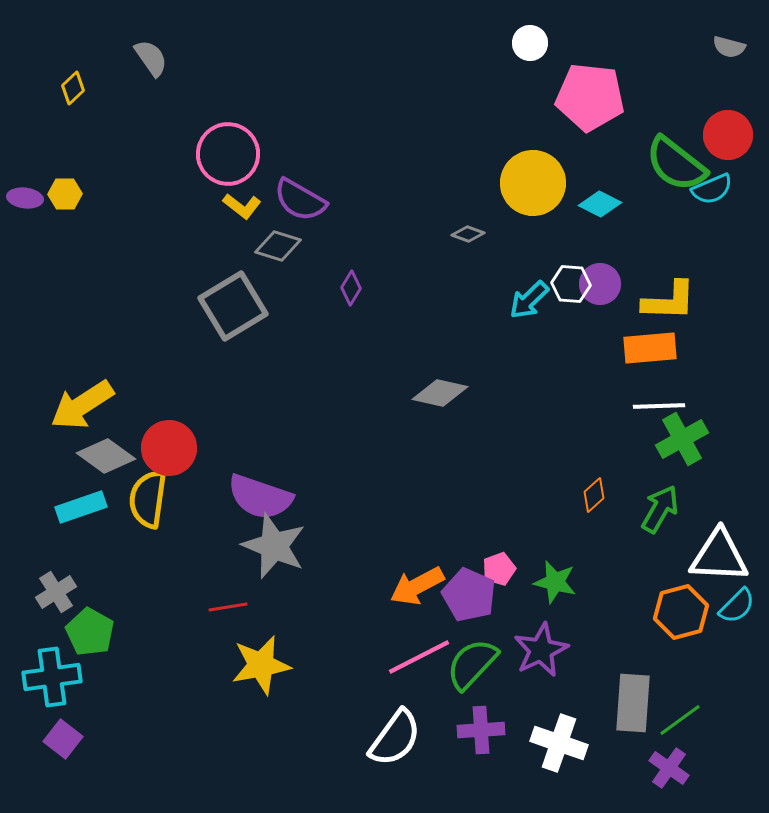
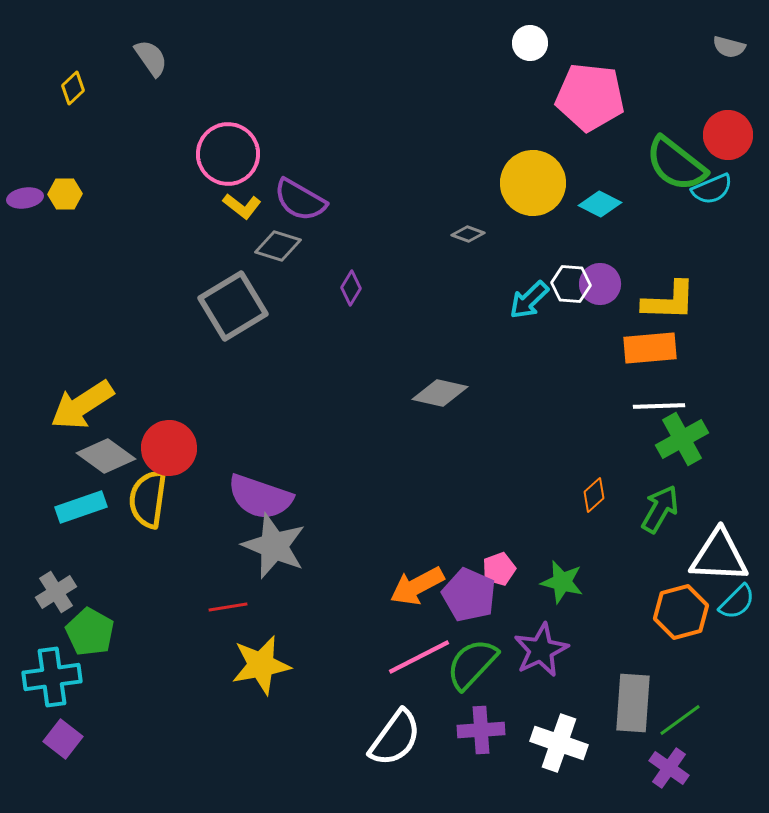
purple ellipse at (25, 198): rotated 16 degrees counterclockwise
green star at (555, 582): moved 7 px right
cyan semicircle at (737, 606): moved 4 px up
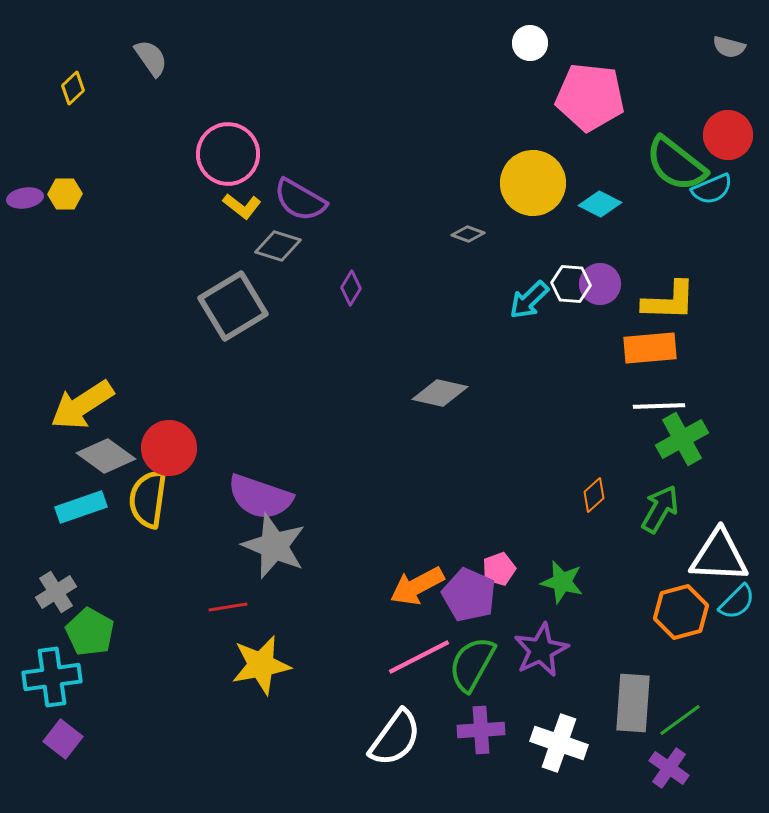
green semicircle at (472, 664): rotated 14 degrees counterclockwise
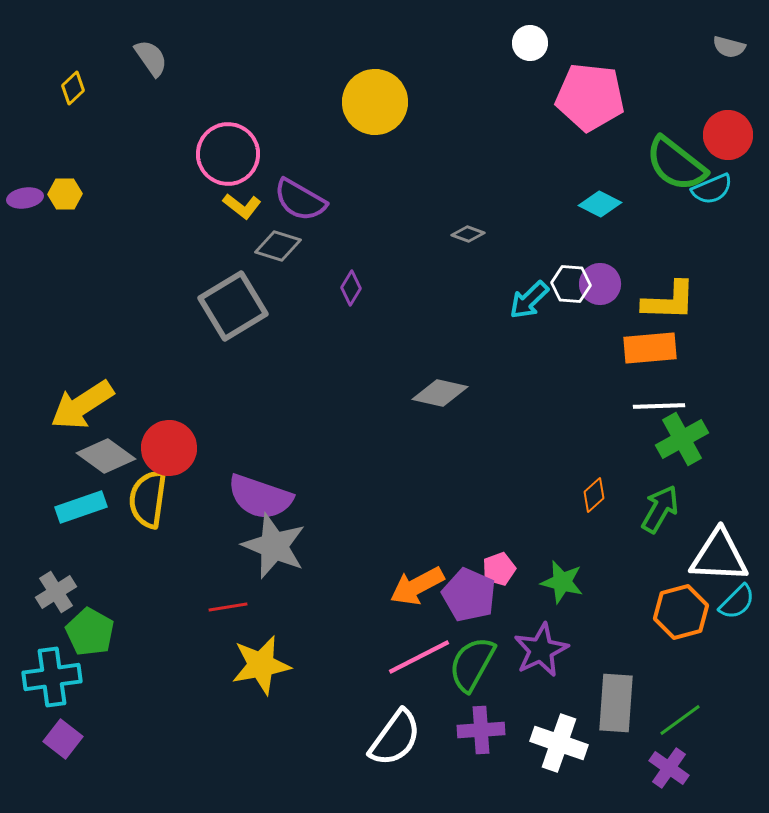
yellow circle at (533, 183): moved 158 px left, 81 px up
gray rectangle at (633, 703): moved 17 px left
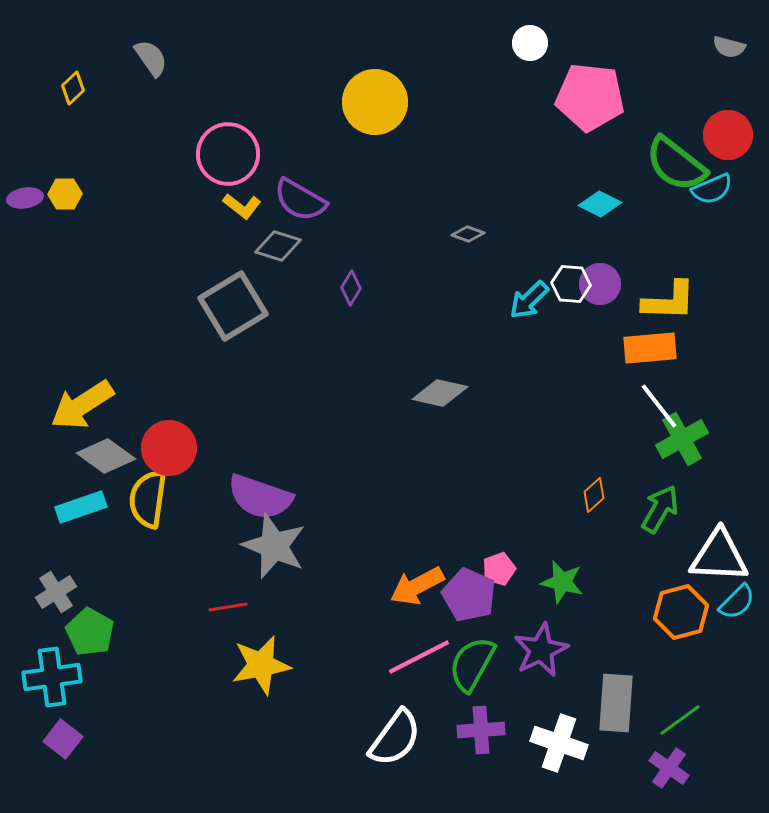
white line at (659, 406): rotated 54 degrees clockwise
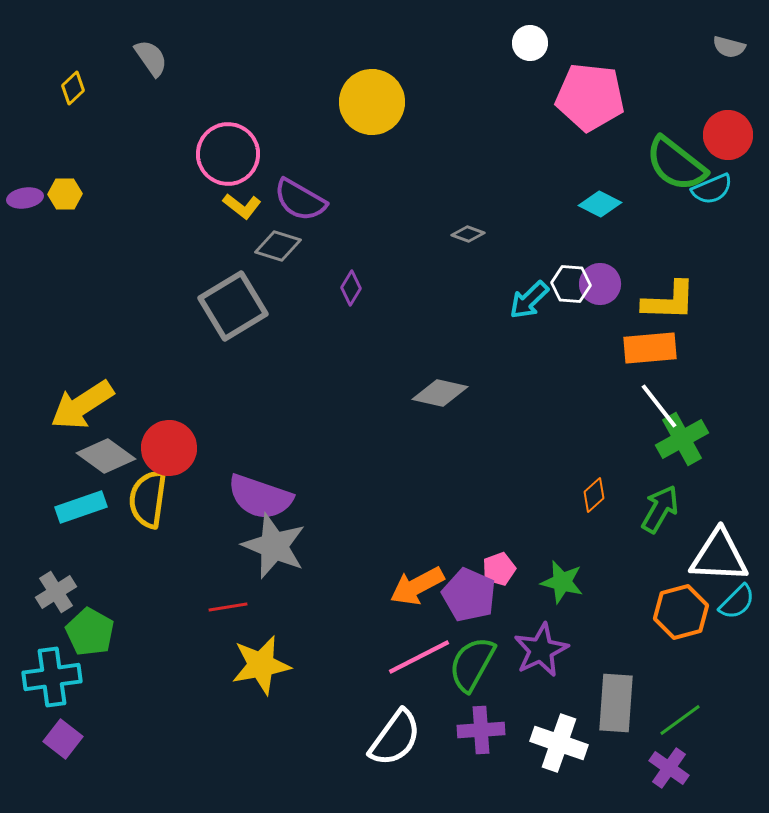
yellow circle at (375, 102): moved 3 px left
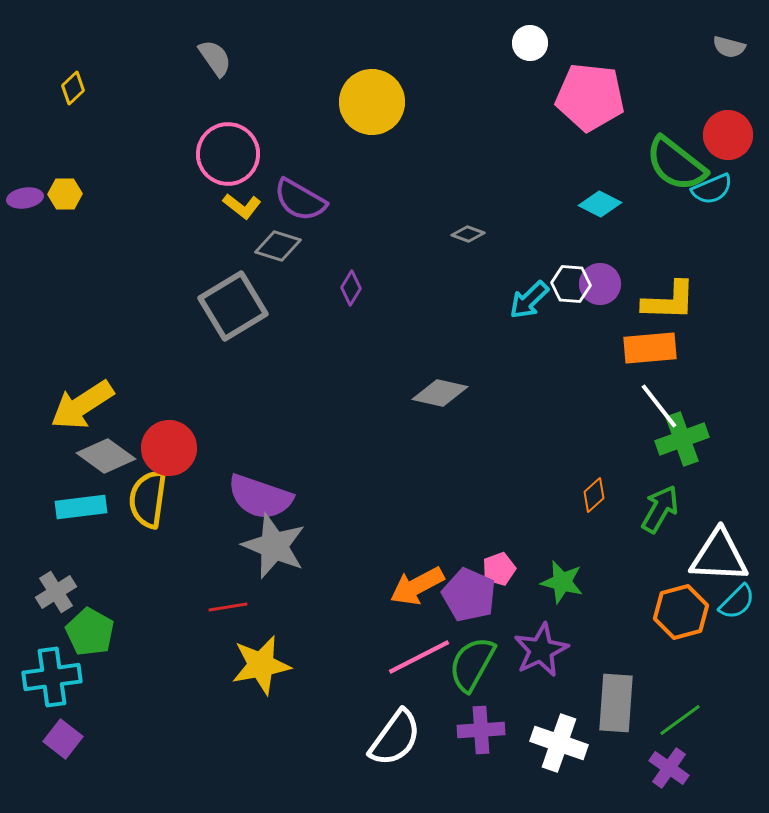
gray semicircle at (151, 58): moved 64 px right
green cross at (682, 439): rotated 9 degrees clockwise
cyan rectangle at (81, 507): rotated 12 degrees clockwise
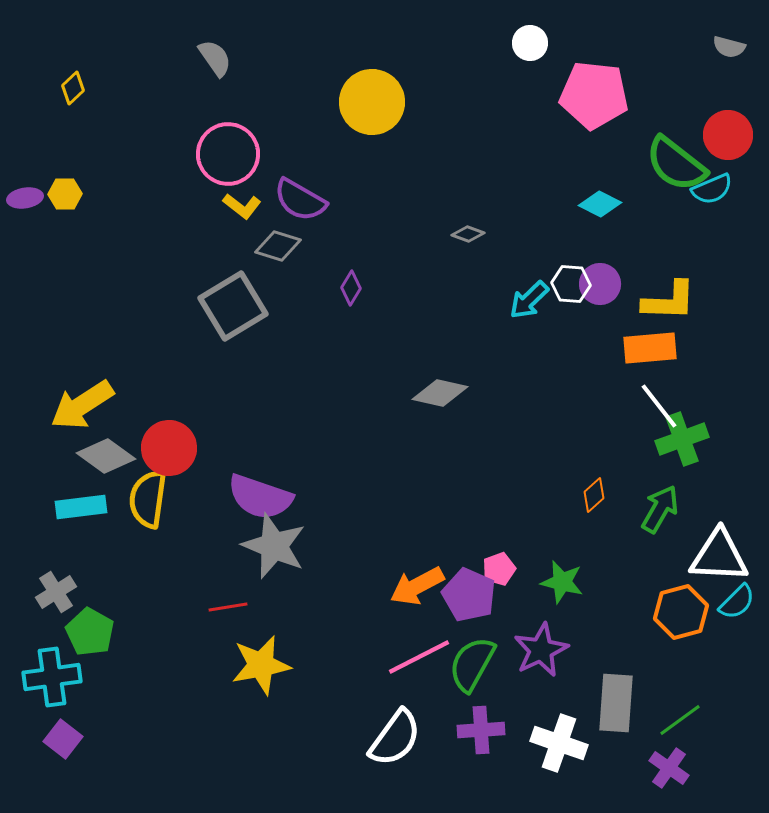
pink pentagon at (590, 97): moved 4 px right, 2 px up
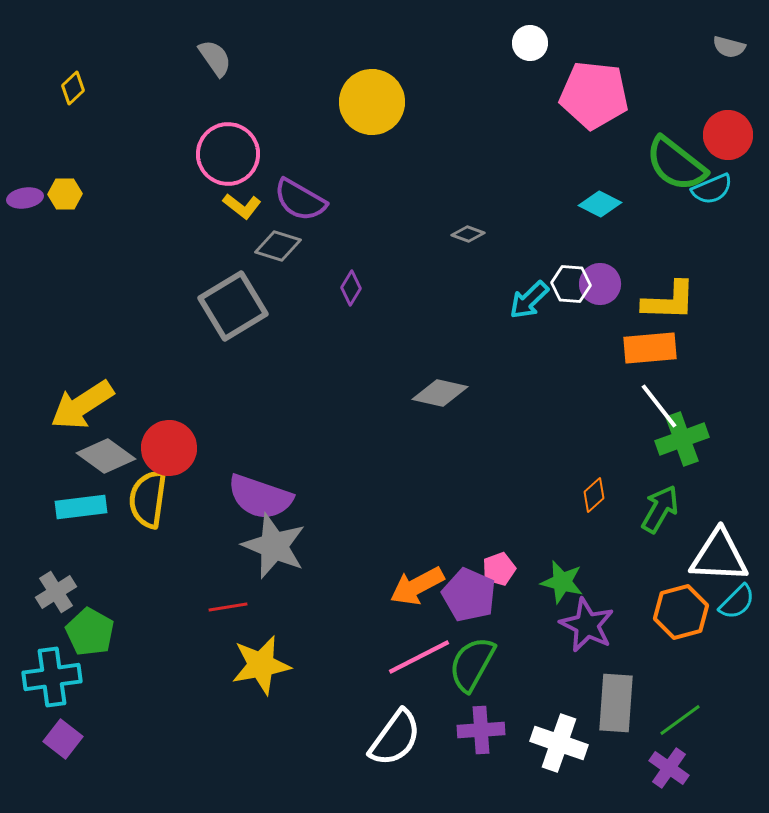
purple star at (541, 650): moved 46 px right, 25 px up; rotated 20 degrees counterclockwise
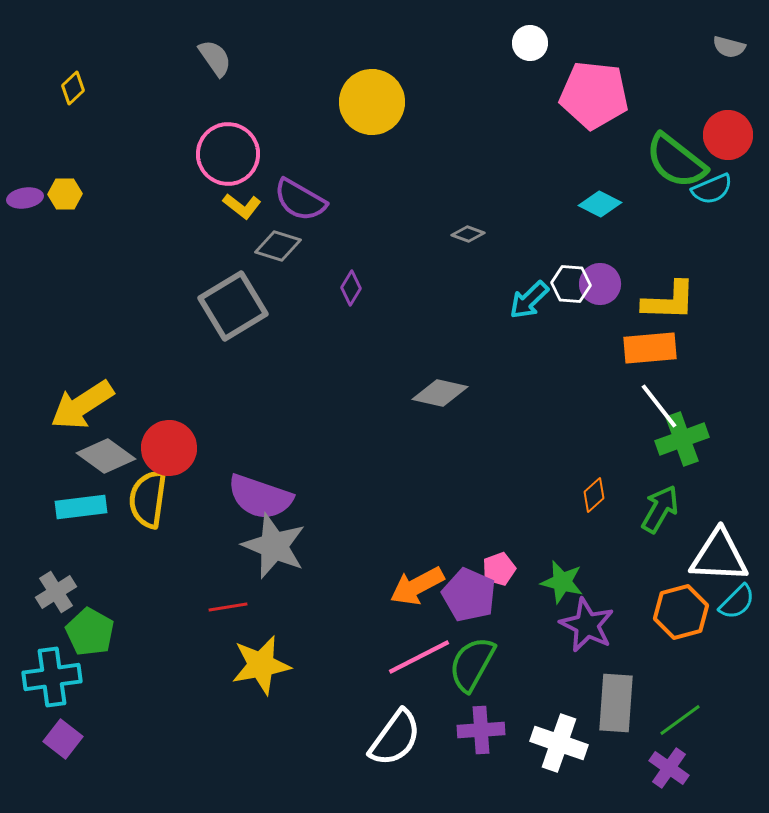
green semicircle at (676, 164): moved 3 px up
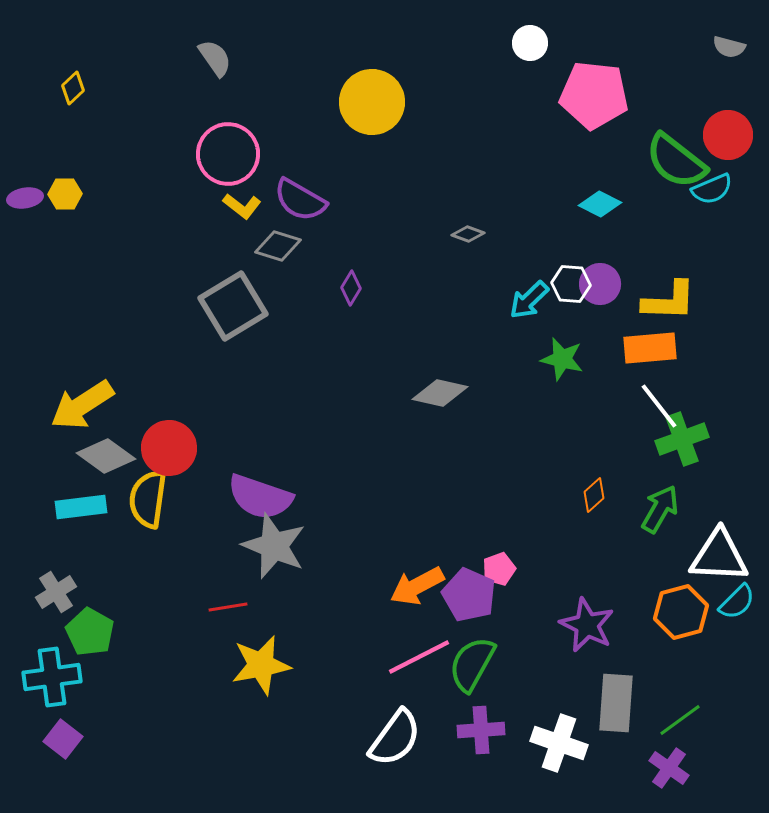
green star at (562, 582): moved 223 px up
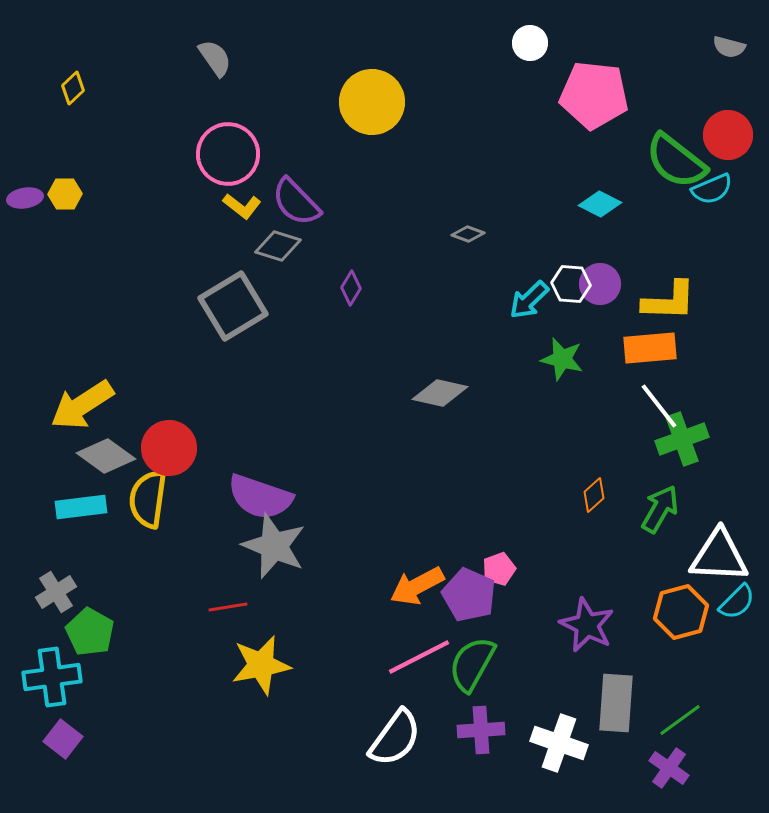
purple semicircle at (300, 200): moved 4 px left, 2 px down; rotated 16 degrees clockwise
